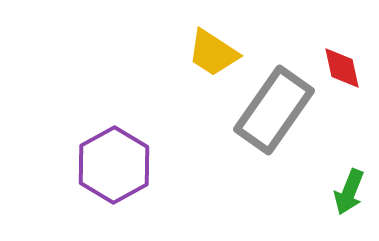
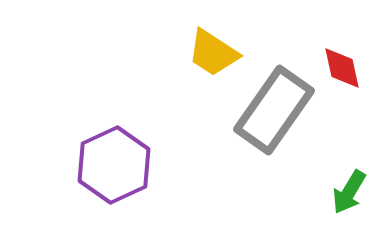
purple hexagon: rotated 4 degrees clockwise
green arrow: rotated 9 degrees clockwise
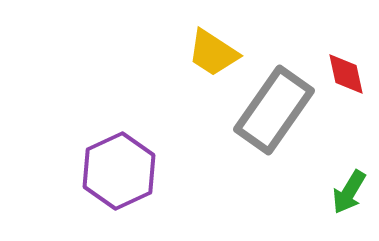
red diamond: moved 4 px right, 6 px down
purple hexagon: moved 5 px right, 6 px down
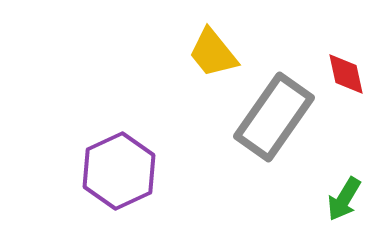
yellow trapezoid: rotated 18 degrees clockwise
gray rectangle: moved 7 px down
green arrow: moved 5 px left, 7 px down
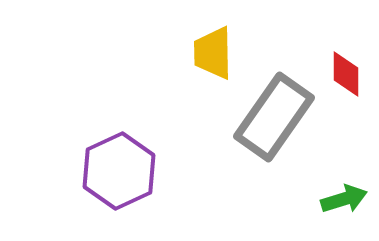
yellow trapezoid: rotated 38 degrees clockwise
red diamond: rotated 12 degrees clockwise
green arrow: rotated 138 degrees counterclockwise
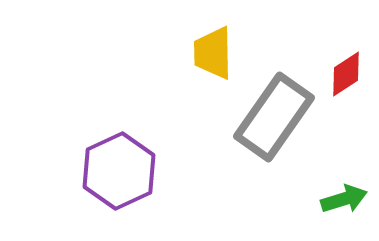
red diamond: rotated 57 degrees clockwise
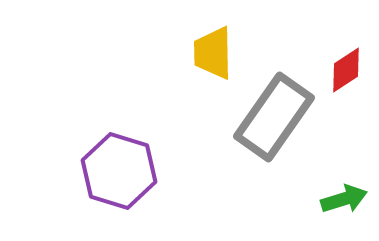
red diamond: moved 4 px up
purple hexagon: rotated 18 degrees counterclockwise
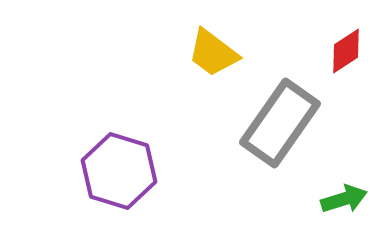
yellow trapezoid: rotated 52 degrees counterclockwise
red diamond: moved 19 px up
gray rectangle: moved 6 px right, 6 px down
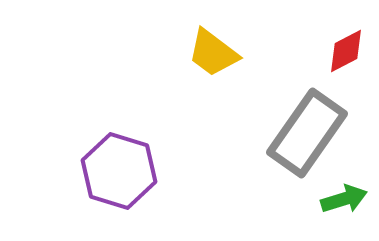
red diamond: rotated 6 degrees clockwise
gray rectangle: moved 27 px right, 10 px down
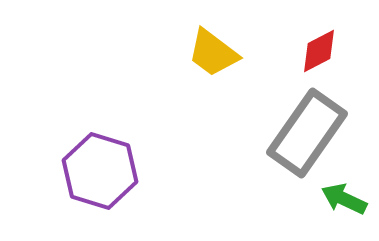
red diamond: moved 27 px left
purple hexagon: moved 19 px left
green arrow: rotated 138 degrees counterclockwise
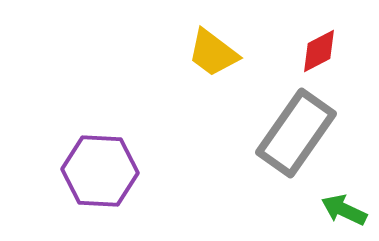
gray rectangle: moved 11 px left
purple hexagon: rotated 14 degrees counterclockwise
green arrow: moved 11 px down
